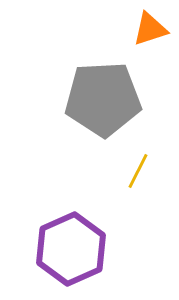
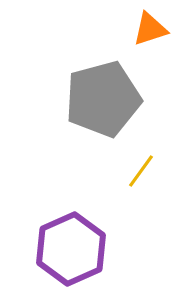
gray pentagon: rotated 12 degrees counterclockwise
yellow line: moved 3 px right; rotated 9 degrees clockwise
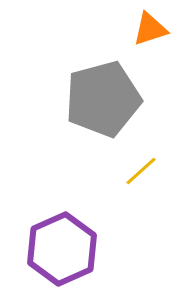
yellow line: rotated 12 degrees clockwise
purple hexagon: moved 9 px left
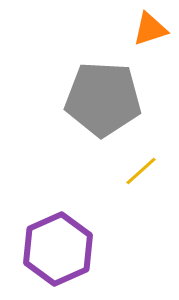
gray pentagon: rotated 18 degrees clockwise
purple hexagon: moved 4 px left
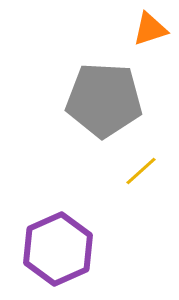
gray pentagon: moved 1 px right, 1 px down
